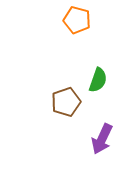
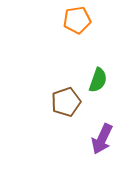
orange pentagon: rotated 24 degrees counterclockwise
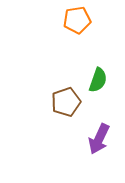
purple arrow: moved 3 px left
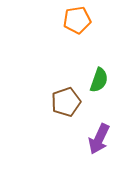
green semicircle: moved 1 px right
